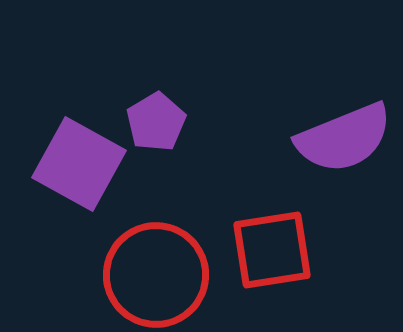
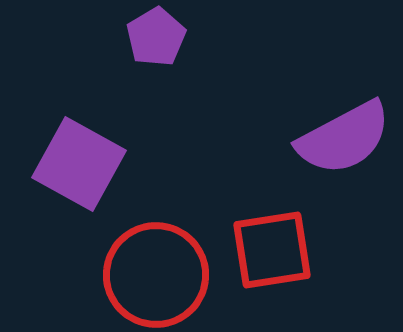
purple pentagon: moved 85 px up
purple semicircle: rotated 6 degrees counterclockwise
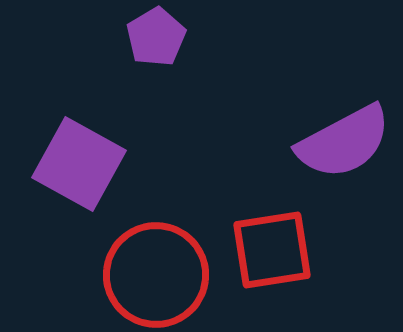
purple semicircle: moved 4 px down
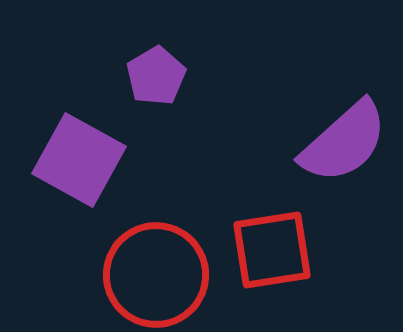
purple pentagon: moved 39 px down
purple semicircle: rotated 14 degrees counterclockwise
purple square: moved 4 px up
